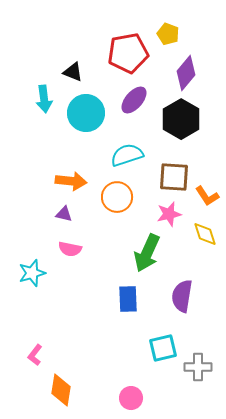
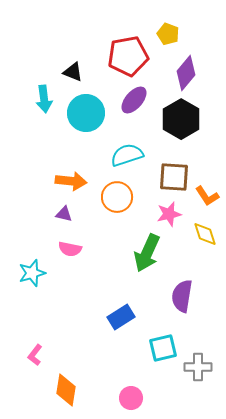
red pentagon: moved 3 px down
blue rectangle: moved 7 px left, 18 px down; rotated 60 degrees clockwise
orange diamond: moved 5 px right
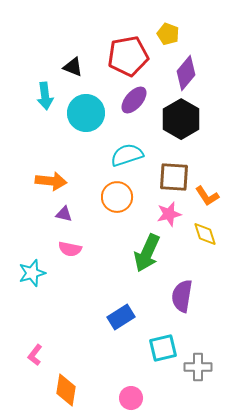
black triangle: moved 5 px up
cyan arrow: moved 1 px right, 3 px up
orange arrow: moved 20 px left
